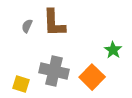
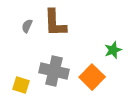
brown L-shape: moved 1 px right
green star: rotated 18 degrees clockwise
yellow square: moved 1 px down
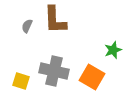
brown L-shape: moved 3 px up
orange square: rotated 15 degrees counterclockwise
yellow square: moved 4 px up
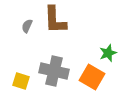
green star: moved 5 px left, 3 px down
